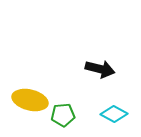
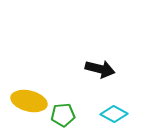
yellow ellipse: moved 1 px left, 1 px down
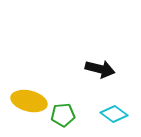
cyan diamond: rotated 8 degrees clockwise
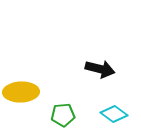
yellow ellipse: moved 8 px left, 9 px up; rotated 16 degrees counterclockwise
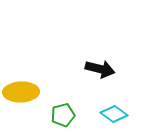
green pentagon: rotated 10 degrees counterclockwise
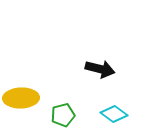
yellow ellipse: moved 6 px down
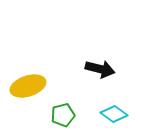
yellow ellipse: moved 7 px right, 12 px up; rotated 16 degrees counterclockwise
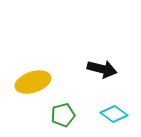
black arrow: moved 2 px right
yellow ellipse: moved 5 px right, 4 px up
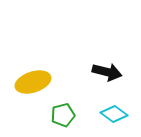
black arrow: moved 5 px right, 3 px down
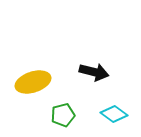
black arrow: moved 13 px left
